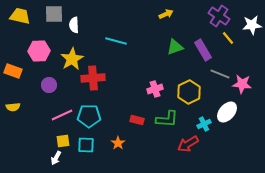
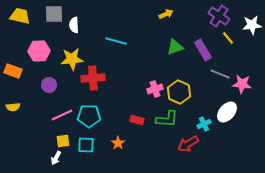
yellow star: rotated 25 degrees clockwise
yellow hexagon: moved 10 px left; rotated 10 degrees counterclockwise
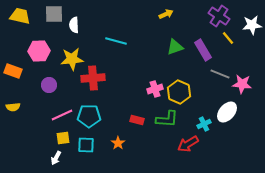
yellow square: moved 3 px up
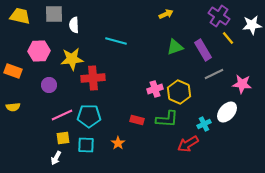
gray line: moved 6 px left; rotated 48 degrees counterclockwise
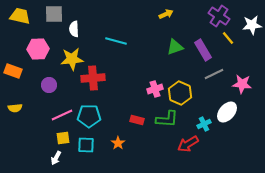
white semicircle: moved 4 px down
pink hexagon: moved 1 px left, 2 px up
yellow hexagon: moved 1 px right, 1 px down
yellow semicircle: moved 2 px right, 1 px down
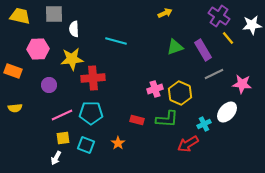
yellow arrow: moved 1 px left, 1 px up
cyan pentagon: moved 2 px right, 3 px up
cyan square: rotated 18 degrees clockwise
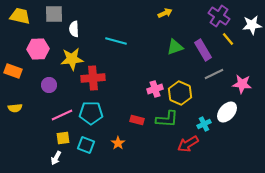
yellow line: moved 1 px down
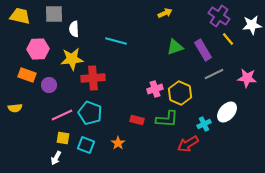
orange rectangle: moved 14 px right, 4 px down
pink star: moved 5 px right, 6 px up
cyan pentagon: moved 1 px left; rotated 20 degrees clockwise
yellow square: rotated 16 degrees clockwise
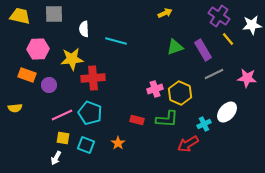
white semicircle: moved 10 px right
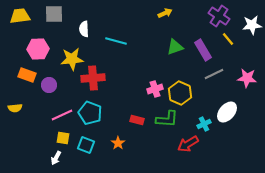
yellow trapezoid: rotated 20 degrees counterclockwise
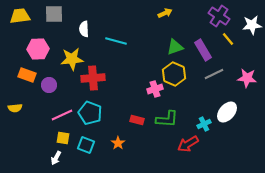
yellow hexagon: moved 6 px left, 19 px up
